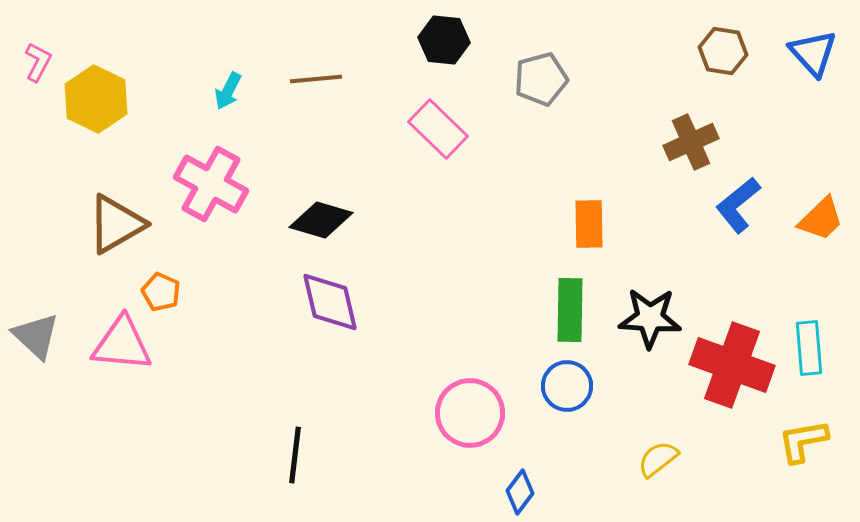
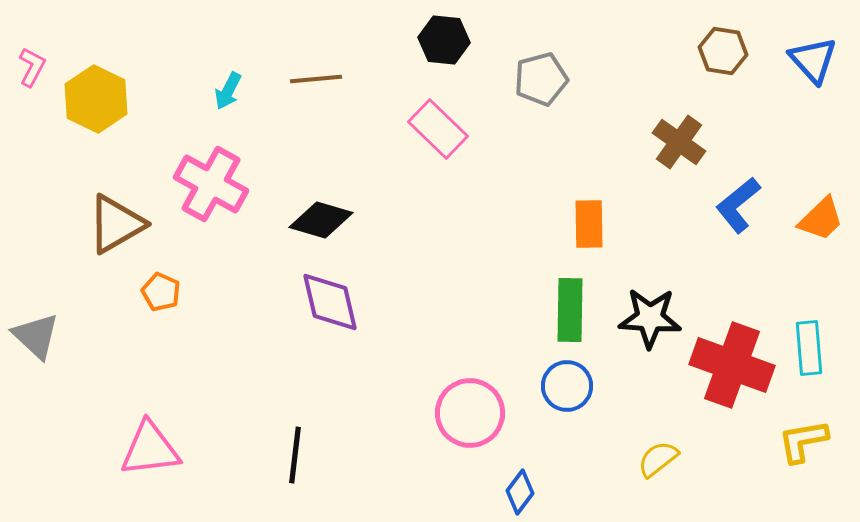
blue triangle: moved 7 px down
pink L-shape: moved 6 px left, 5 px down
brown cross: moved 12 px left; rotated 30 degrees counterclockwise
pink triangle: moved 28 px right, 105 px down; rotated 12 degrees counterclockwise
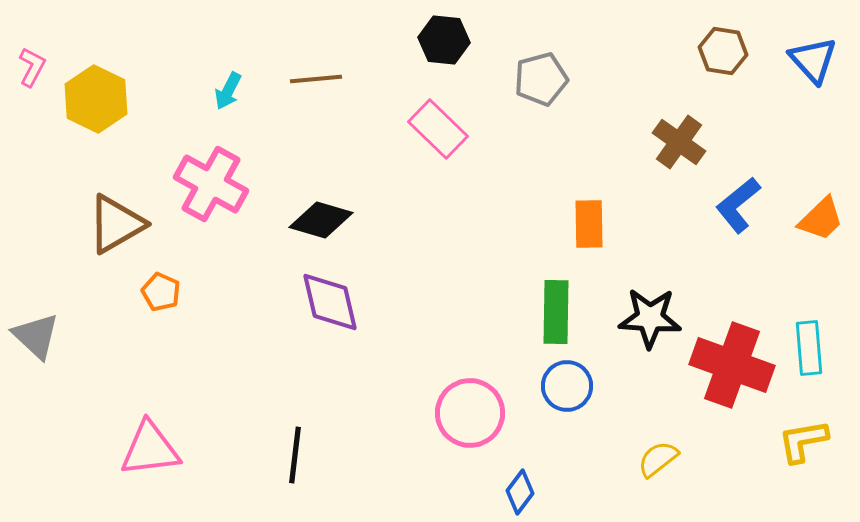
green rectangle: moved 14 px left, 2 px down
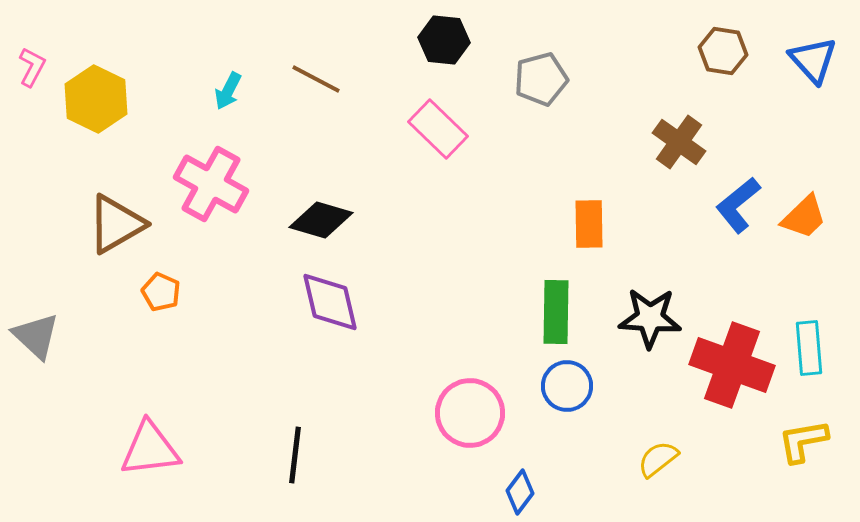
brown line: rotated 33 degrees clockwise
orange trapezoid: moved 17 px left, 2 px up
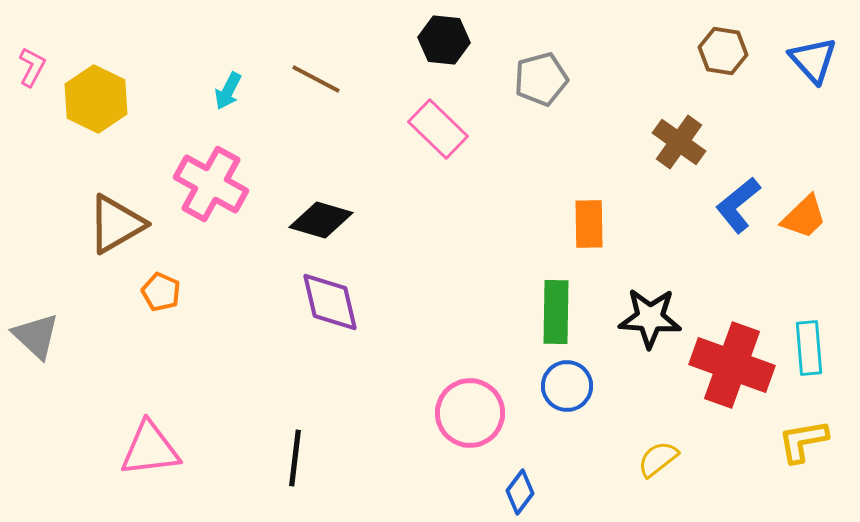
black line: moved 3 px down
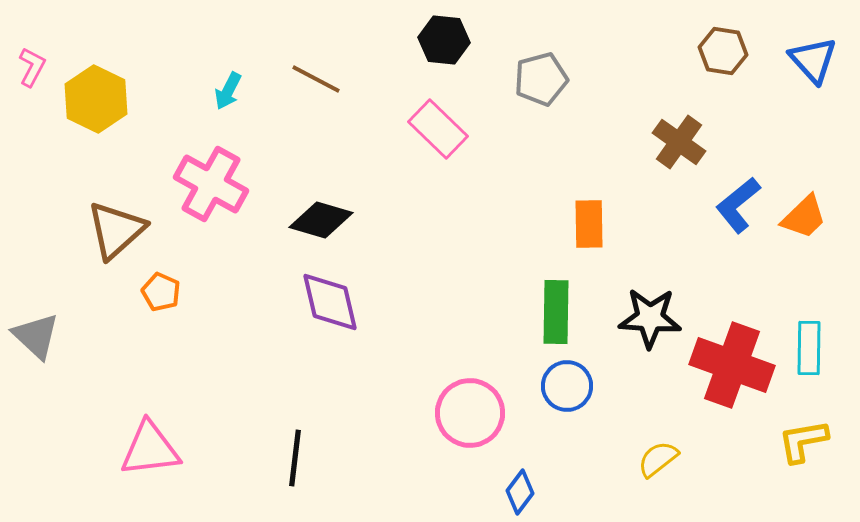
brown triangle: moved 6 px down; rotated 12 degrees counterclockwise
cyan rectangle: rotated 6 degrees clockwise
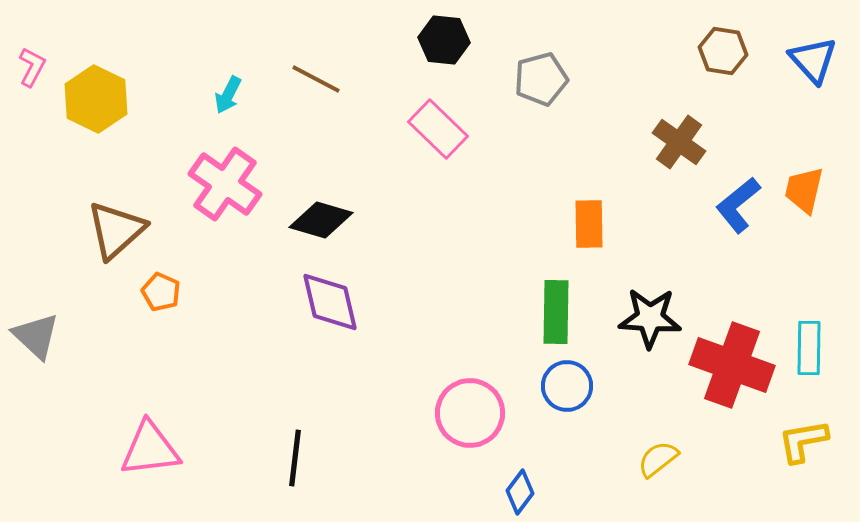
cyan arrow: moved 4 px down
pink cross: moved 14 px right; rotated 6 degrees clockwise
orange trapezoid: moved 27 px up; rotated 147 degrees clockwise
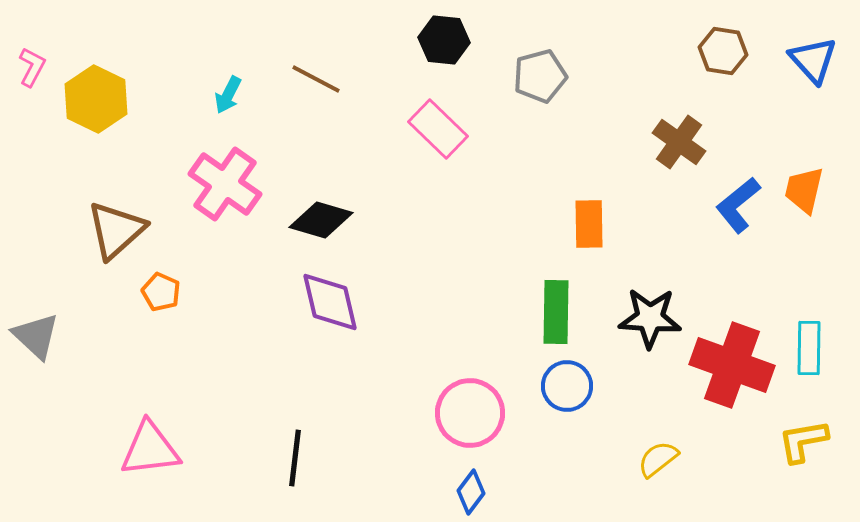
gray pentagon: moved 1 px left, 3 px up
blue diamond: moved 49 px left
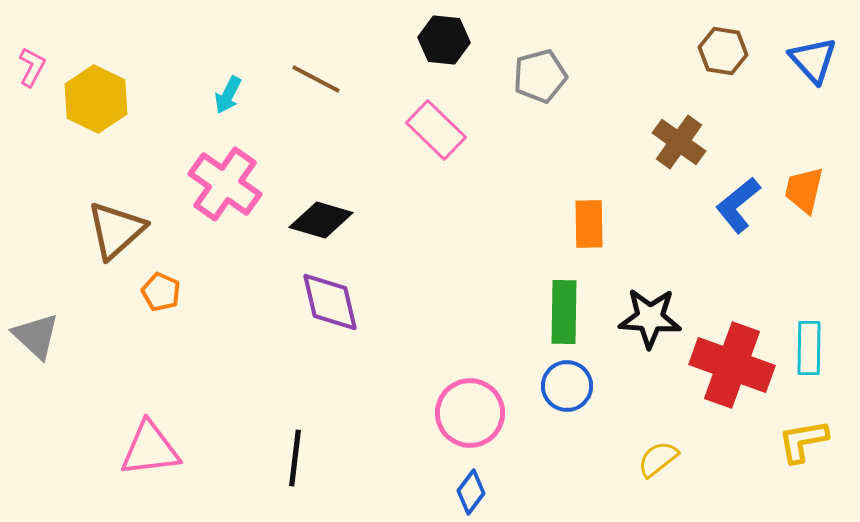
pink rectangle: moved 2 px left, 1 px down
green rectangle: moved 8 px right
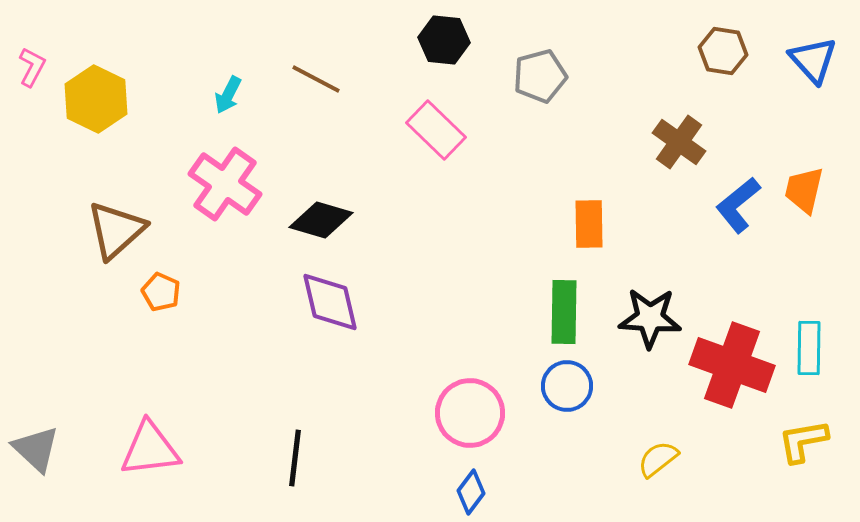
gray triangle: moved 113 px down
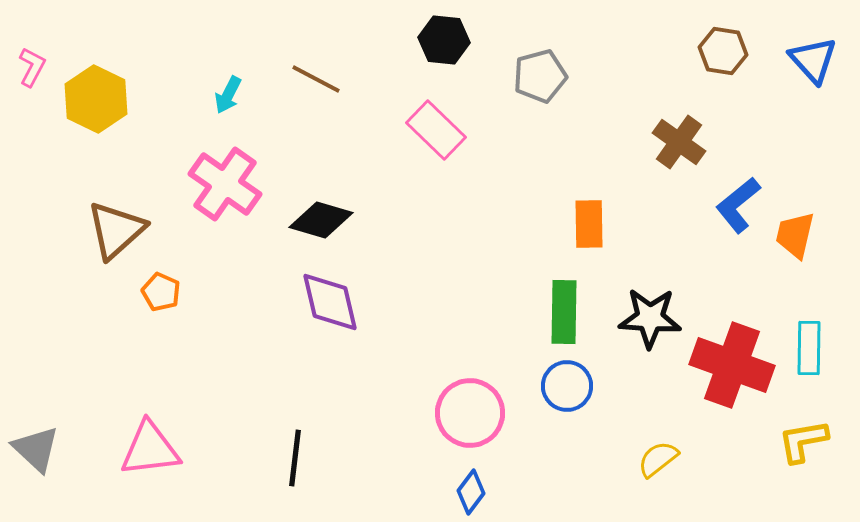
orange trapezoid: moved 9 px left, 45 px down
